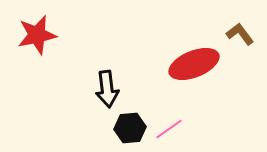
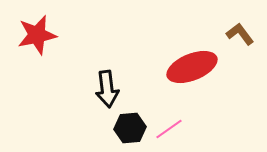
red ellipse: moved 2 px left, 3 px down
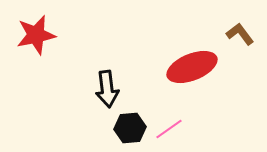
red star: moved 1 px left
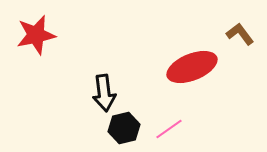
black arrow: moved 3 px left, 4 px down
black hexagon: moved 6 px left; rotated 8 degrees counterclockwise
